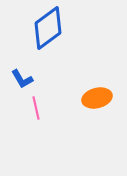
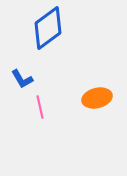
pink line: moved 4 px right, 1 px up
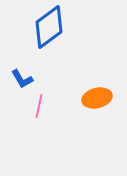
blue diamond: moved 1 px right, 1 px up
pink line: moved 1 px left, 1 px up; rotated 25 degrees clockwise
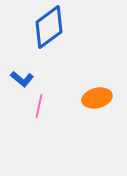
blue L-shape: rotated 20 degrees counterclockwise
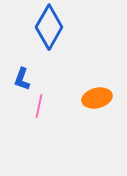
blue diamond: rotated 24 degrees counterclockwise
blue L-shape: rotated 70 degrees clockwise
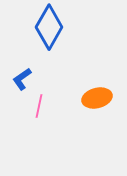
blue L-shape: rotated 35 degrees clockwise
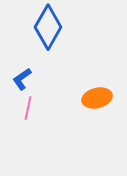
blue diamond: moved 1 px left
pink line: moved 11 px left, 2 px down
